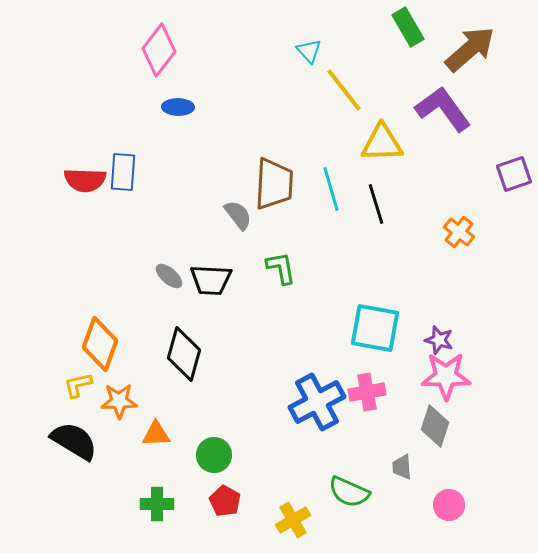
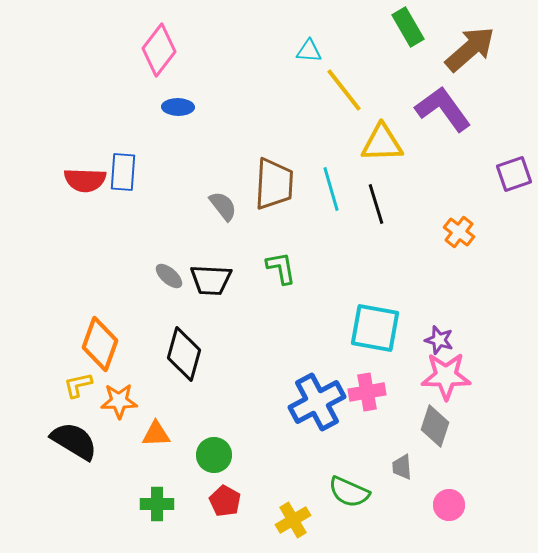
cyan triangle: rotated 44 degrees counterclockwise
gray semicircle: moved 15 px left, 9 px up
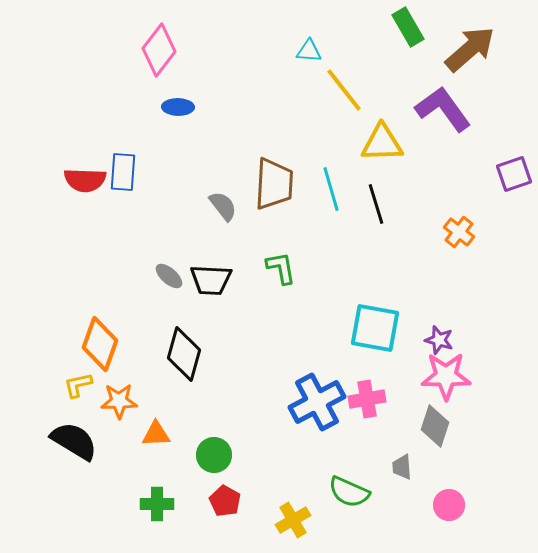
pink cross: moved 7 px down
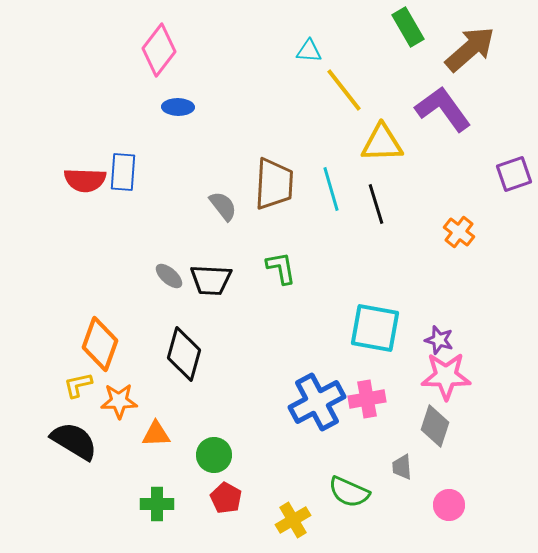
red pentagon: moved 1 px right, 3 px up
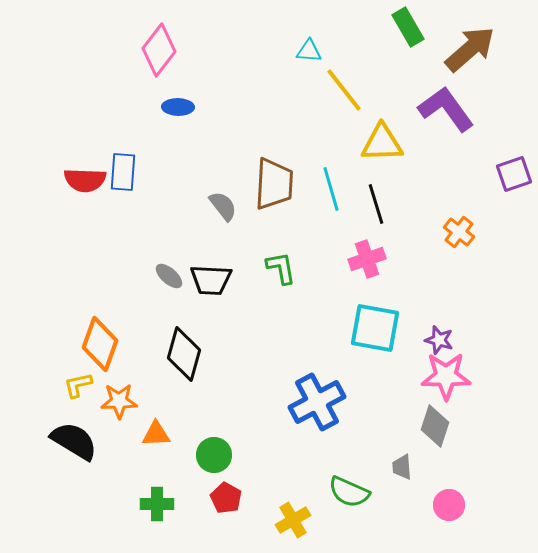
purple L-shape: moved 3 px right
pink cross: moved 140 px up; rotated 9 degrees counterclockwise
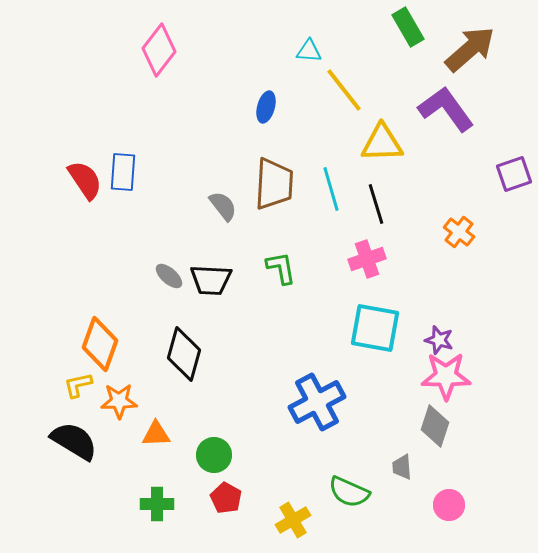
blue ellipse: moved 88 px right; rotated 76 degrees counterclockwise
red semicircle: rotated 126 degrees counterclockwise
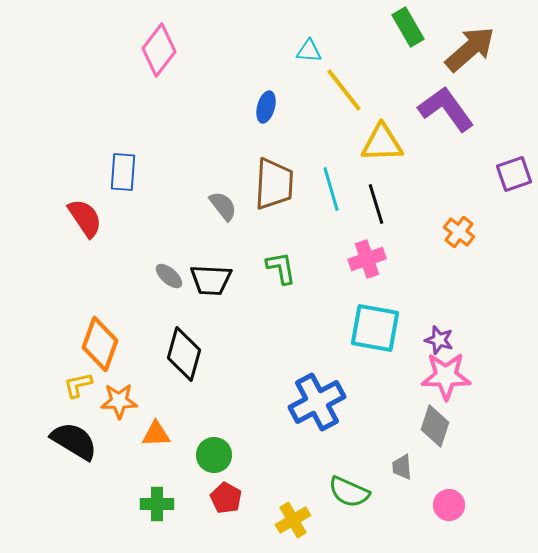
red semicircle: moved 38 px down
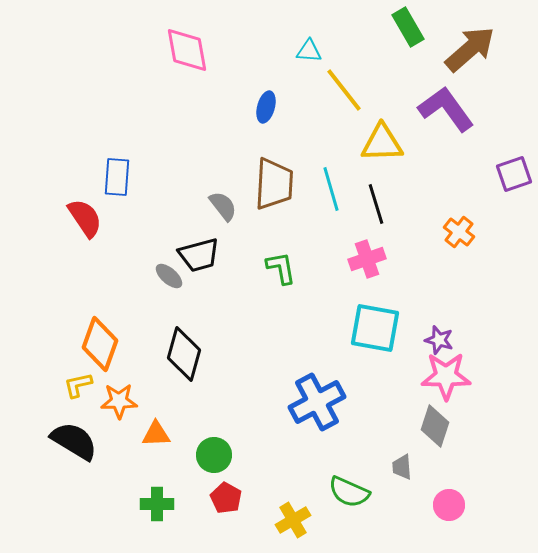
pink diamond: moved 28 px right; rotated 48 degrees counterclockwise
blue rectangle: moved 6 px left, 5 px down
black trapezoid: moved 12 px left, 25 px up; rotated 18 degrees counterclockwise
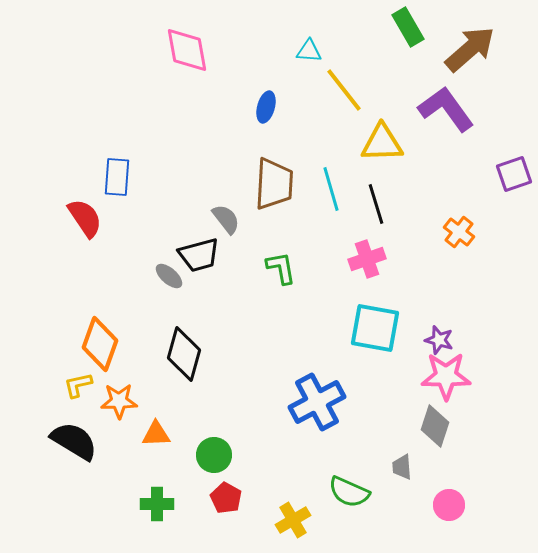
gray semicircle: moved 3 px right, 13 px down
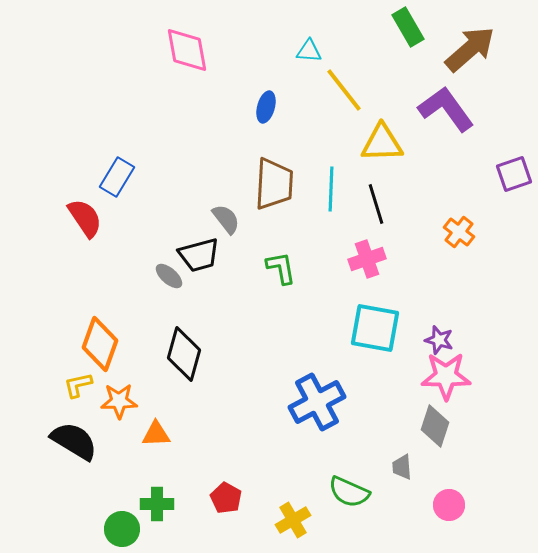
blue rectangle: rotated 27 degrees clockwise
cyan line: rotated 18 degrees clockwise
green circle: moved 92 px left, 74 px down
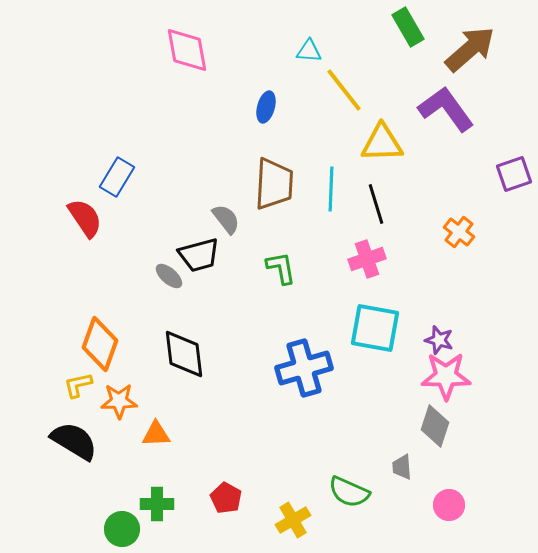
black diamond: rotated 22 degrees counterclockwise
blue cross: moved 13 px left, 34 px up; rotated 12 degrees clockwise
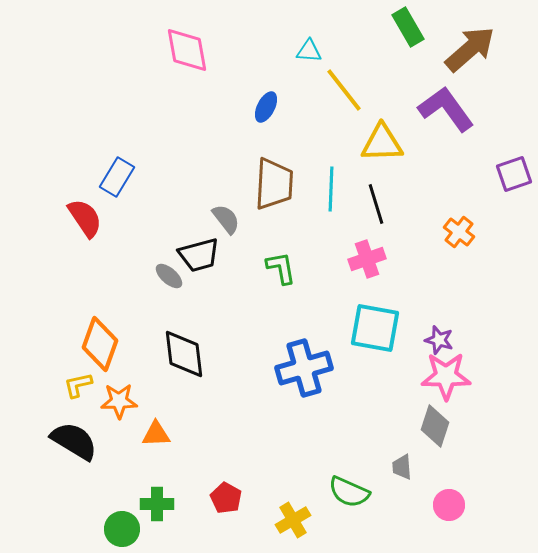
blue ellipse: rotated 12 degrees clockwise
